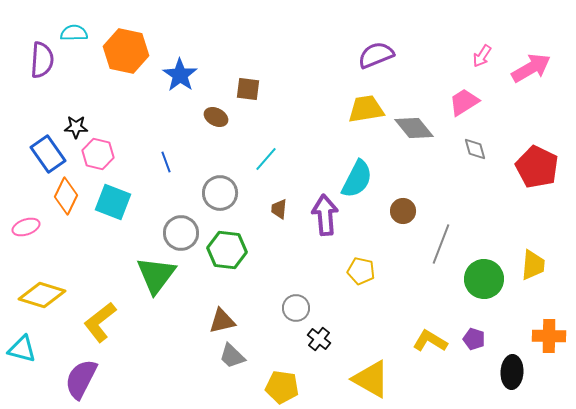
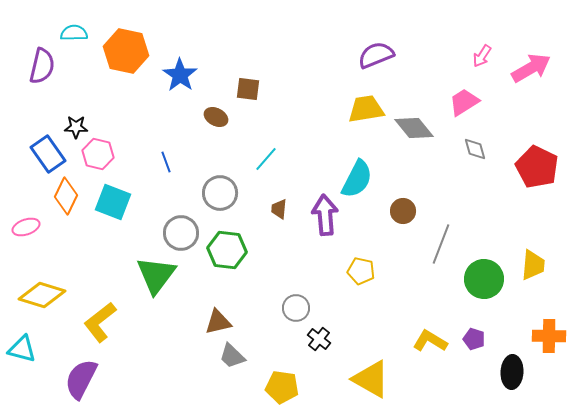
purple semicircle at (42, 60): moved 6 px down; rotated 9 degrees clockwise
brown triangle at (222, 321): moved 4 px left, 1 px down
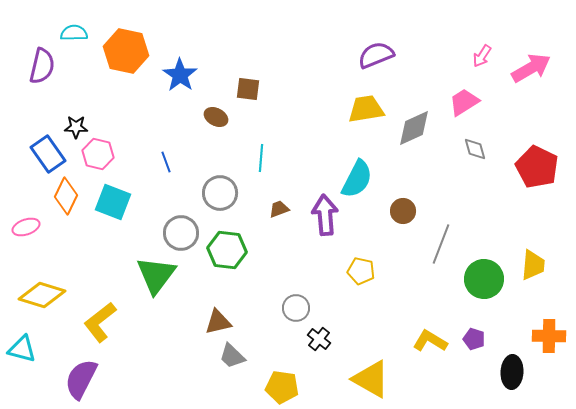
gray diamond at (414, 128): rotated 75 degrees counterclockwise
cyan line at (266, 159): moved 5 px left, 1 px up; rotated 36 degrees counterclockwise
brown trapezoid at (279, 209): rotated 65 degrees clockwise
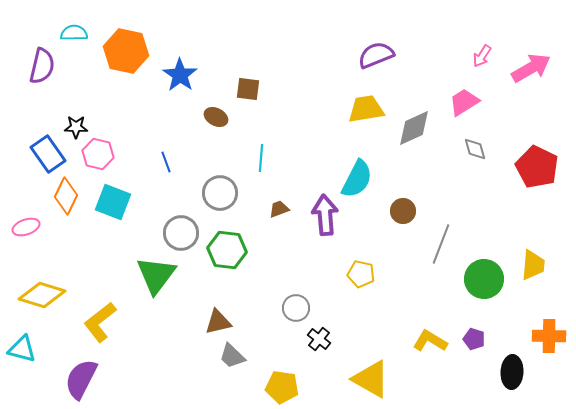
yellow pentagon at (361, 271): moved 3 px down
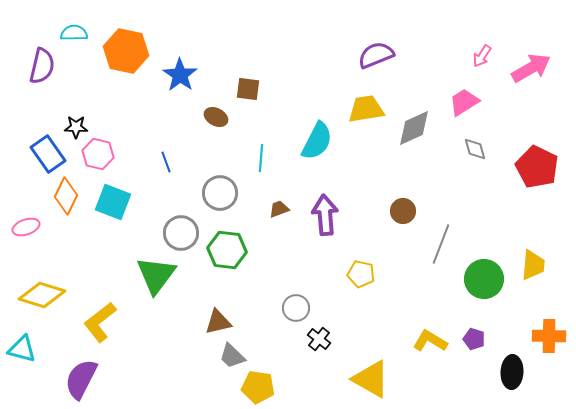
cyan semicircle at (357, 179): moved 40 px left, 38 px up
yellow pentagon at (282, 387): moved 24 px left
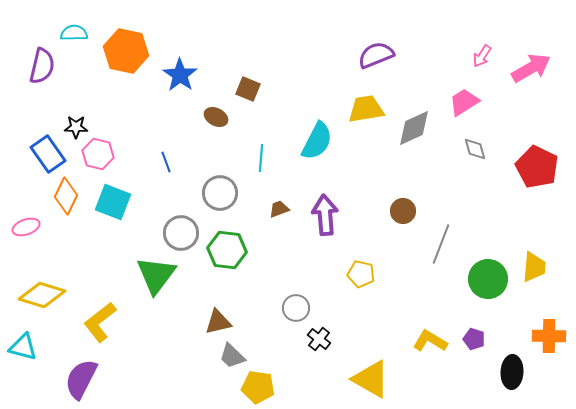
brown square at (248, 89): rotated 15 degrees clockwise
yellow trapezoid at (533, 265): moved 1 px right, 2 px down
green circle at (484, 279): moved 4 px right
cyan triangle at (22, 349): moved 1 px right, 2 px up
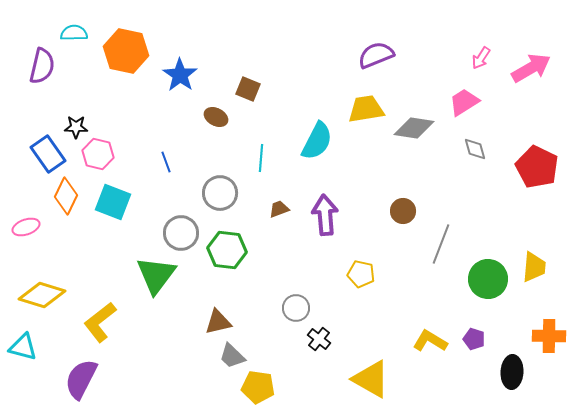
pink arrow at (482, 56): moved 1 px left, 2 px down
gray diamond at (414, 128): rotated 33 degrees clockwise
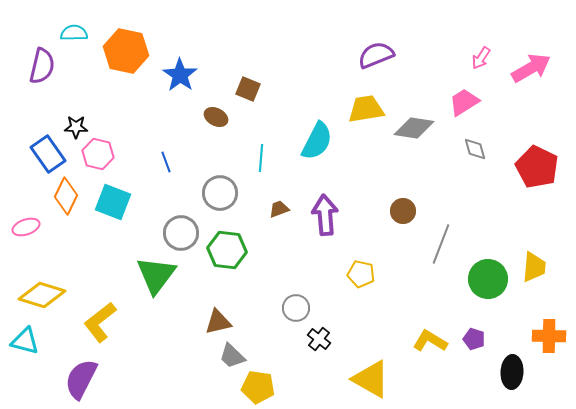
cyan triangle at (23, 347): moved 2 px right, 6 px up
